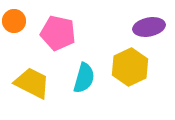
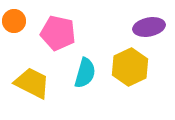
cyan semicircle: moved 1 px right, 5 px up
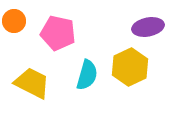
purple ellipse: moved 1 px left
cyan semicircle: moved 2 px right, 2 px down
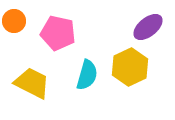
purple ellipse: rotated 28 degrees counterclockwise
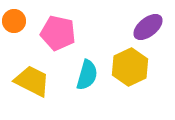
yellow trapezoid: moved 2 px up
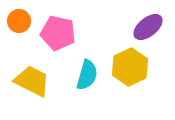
orange circle: moved 5 px right
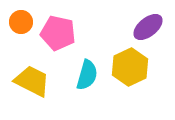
orange circle: moved 2 px right, 1 px down
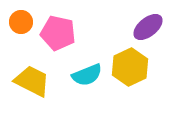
cyan semicircle: rotated 52 degrees clockwise
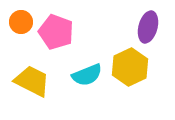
purple ellipse: rotated 36 degrees counterclockwise
pink pentagon: moved 2 px left, 1 px up; rotated 8 degrees clockwise
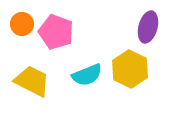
orange circle: moved 1 px right, 2 px down
yellow hexagon: moved 2 px down; rotated 9 degrees counterclockwise
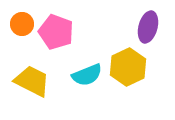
yellow hexagon: moved 2 px left, 2 px up; rotated 9 degrees clockwise
